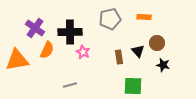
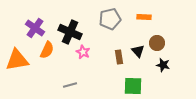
black cross: rotated 25 degrees clockwise
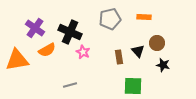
orange semicircle: rotated 36 degrees clockwise
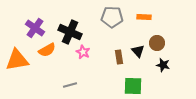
gray pentagon: moved 2 px right, 2 px up; rotated 15 degrees clockwise
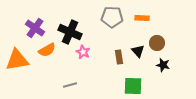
orange rectangle: moved 2 px left, 1 px down
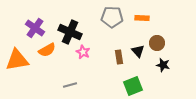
green square: rotated 24 degrees counterclockwise
